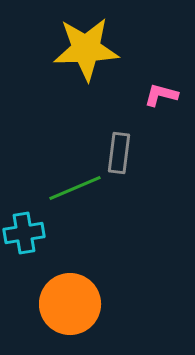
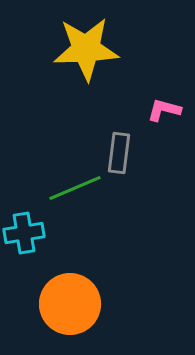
pink L-shape: moved 3 px right, 15 px down
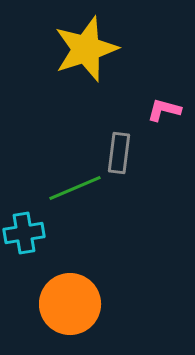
yellow star: rotated 16 degrees counterclockwise
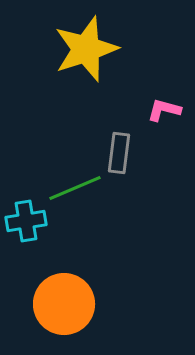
cyan cross: moved 2 px right, 12 px up
orange circle: moved 6 px left
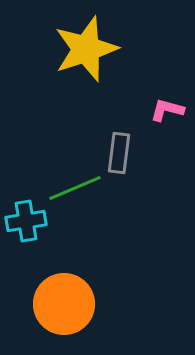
pink L-shape: moved 3 px right
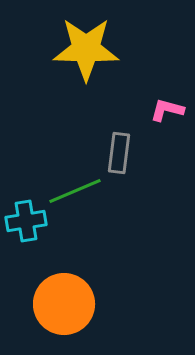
yellow star: rotated 20 degrees clockwise
green line: moved 3 px down
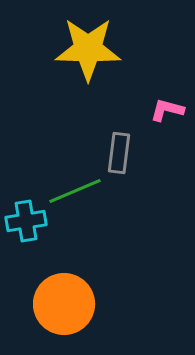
yellow star: moved 2 px right
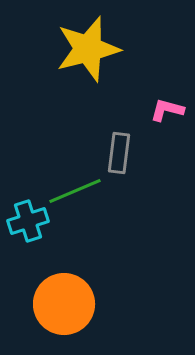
yellow star: rotated 16 degrees counterclockwise
cyan cross: moved 2 px right; rotated 9 degrees counterclockwise
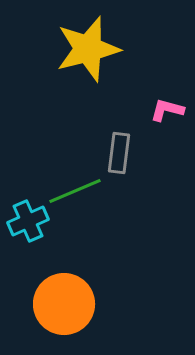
cyan cross: rotated 6 degrees counterclockwise
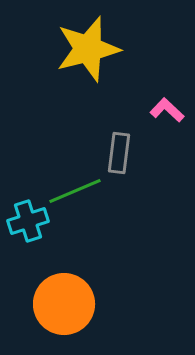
pink L-shape: rotated 28 degrees clockwise
cyan cross: rotated 6 degrees clockwise
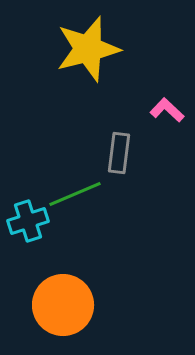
green line: moved 3 px down
orange circle: moved 1 px left, 1 px down
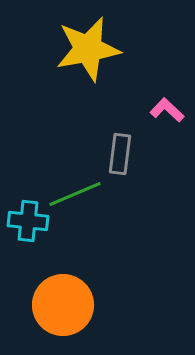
yellow star: rotated 4 degrees clockwise
gray rectangle: moved 1 px right, 1 px down
cyan cross: rotated 24 degrees clockwise
